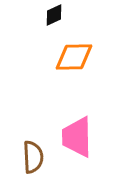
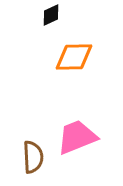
black diamond: moved 3 px left
pink trapezoid: rotated 69 degrees clockwise
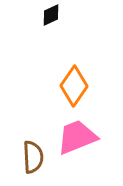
orange diamond: moved 29 px down; rotated 54 degrees counterclockwise
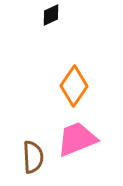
pink trapezoid: moved 2 px down
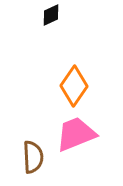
pink trapezoid: moved 1 px left, 5 px up
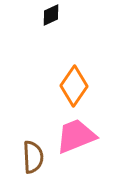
pink trapezoid: moved 2 px down
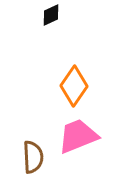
pink trapezoid: moved 2 px right
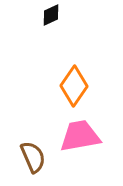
pink trapezoid: moved 2 px right; rotated 12 degrees clockwise
brown semicircle: rotated 20 degrees counterclockwise
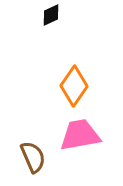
pink trapezoid: moved 1 px up
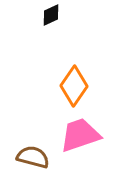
pink trapezoid: rotated 9 degrees counterclockwise
brown semicircle: rotated 52 degrees counterclockwise
